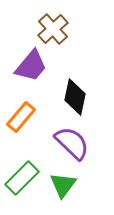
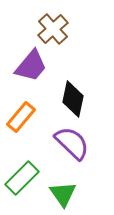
black diamond: moved 2 px left, 2 px down
green triangle: moved 9 px down; rotated 12 degrees counterclockwise
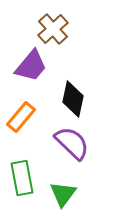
green rectangle: rotated 56 degrees counterclockwise
green triangle: rotated 12 degrees clockwise
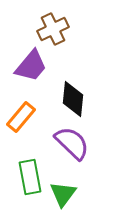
brown cross: rotated 16 degrees clockwise
black diamond: rotated 6 degrees counterclockwise
green rectangle: moved 8 px right, 1 px up
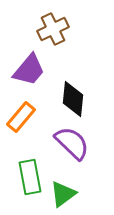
purple trapezoid: moved 2 px left, 4 px down
green triangle: rotated 16 degrees clockwise
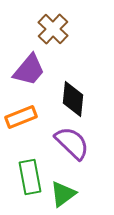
brown cross: rotated 20 degrees counterclockwise
orange rectangle: rotated 28 degrees clockwise
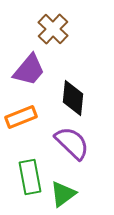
black diamond: moved 1 px up
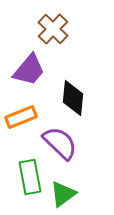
purple semicircle: moved 12 px left
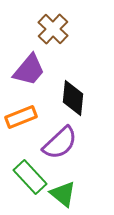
purple semicircle: rotated 93 degrees clockwise
green rectangle: rotated 32 degrees counterclockwise
green triangle: rotated 44 degrees counterclockwise
